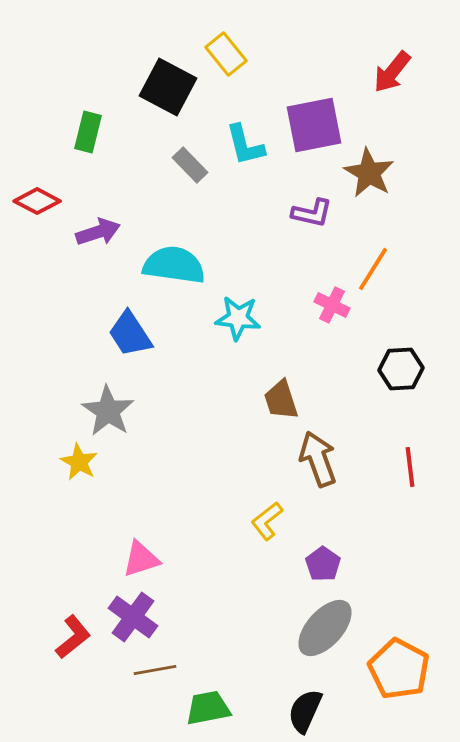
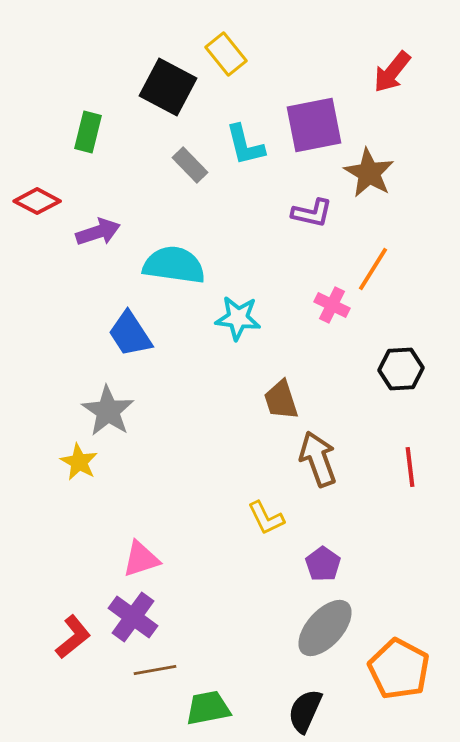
yellow L-shape: moved 1 px left, 3 px up; rotated 78 degrees counterclockwise
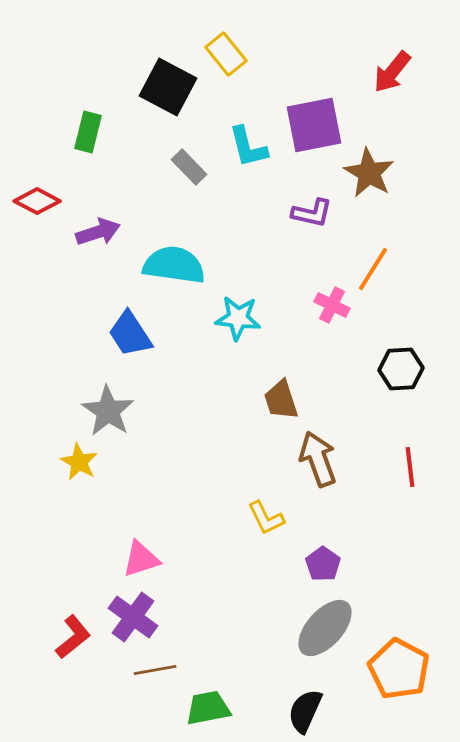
cyan L-shape: moved 3 px right, 2 px down
gray rectangle: moved 1 px left, 2 px down
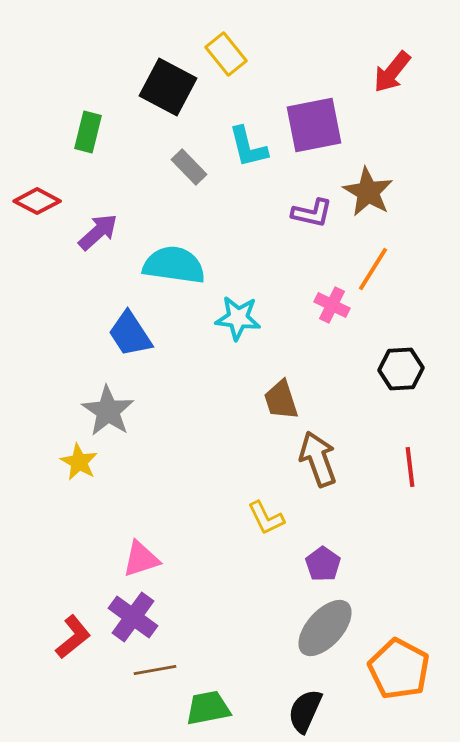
brown star: moved 1 px left, 19 px down
purple arrow: rotated 24 degrees counterclockwise
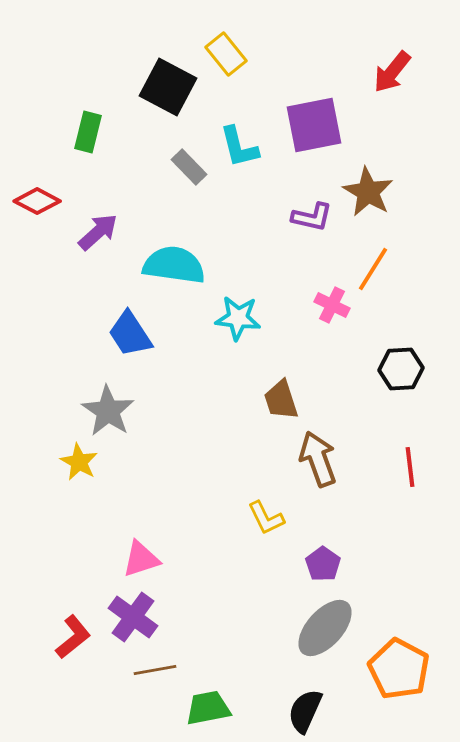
cyan L-shape: moved 9 px left
purple L-shape: moved 4 px down
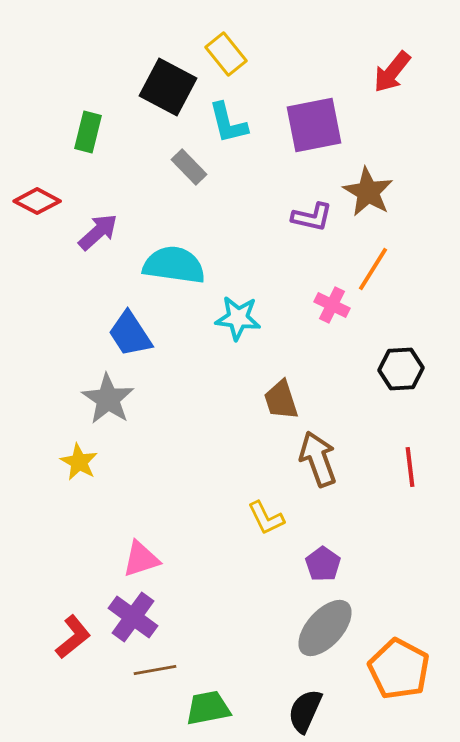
cyan L-shape: moved 11 px left, 24 px up
gray star: moved 12 px up
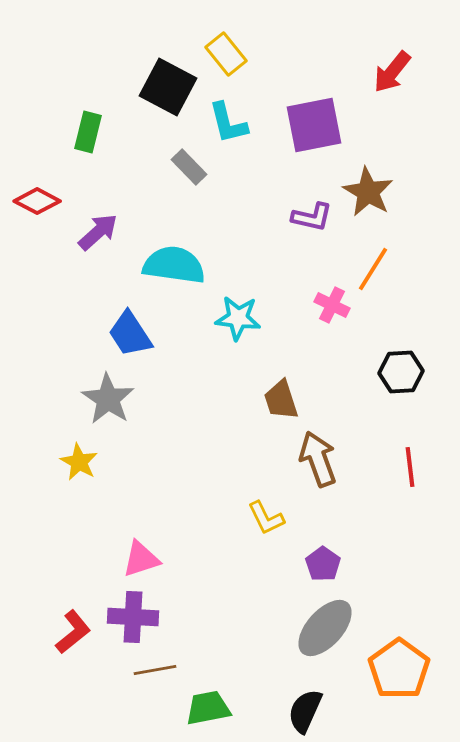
black hexagon: moved 3 px down
purple cross: rotated 33 degrees counterclockwise
red L-shape: moved 5 px up
orange pentagon: rotated 8 degrees clockwise
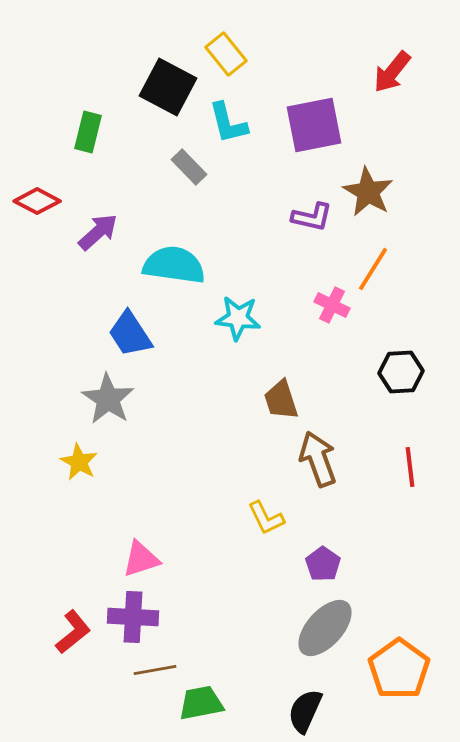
green trapezoid: moved 7 px left, 5 px up
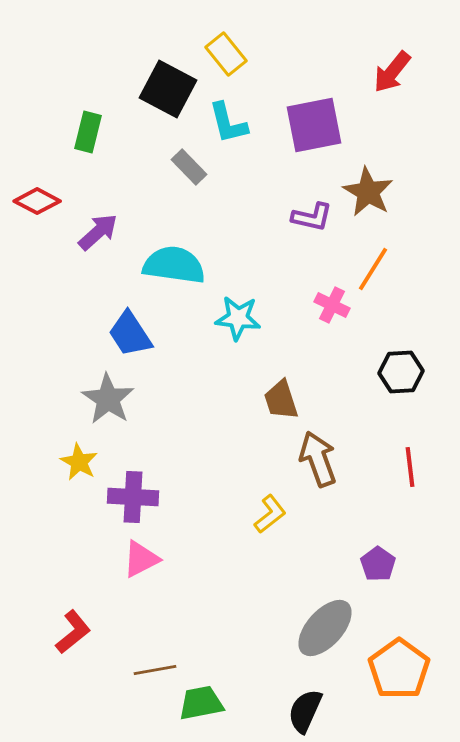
black square: moved 2 px down
yellow L-shape: moved 4 px right, 4 px up; rotated 102 degrees counterclockwise
pink triangle: rotated 9 degrees counterclockwise
purple pentagon: moved 55 px right
purple cross: moved 120 px up
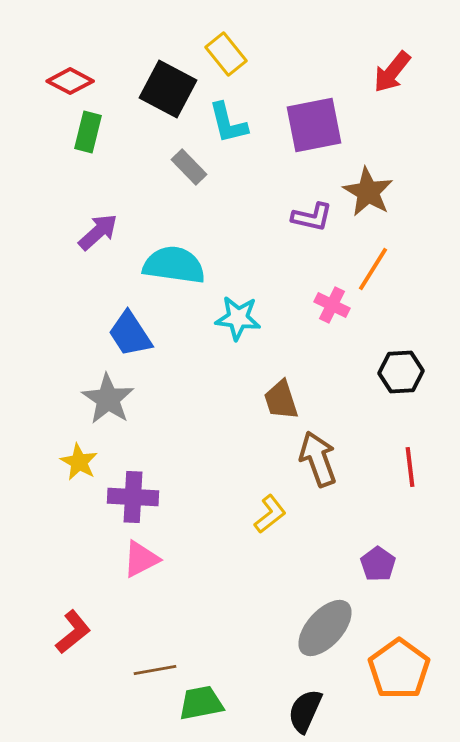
red diamond: moved 33 px right, 120 px up
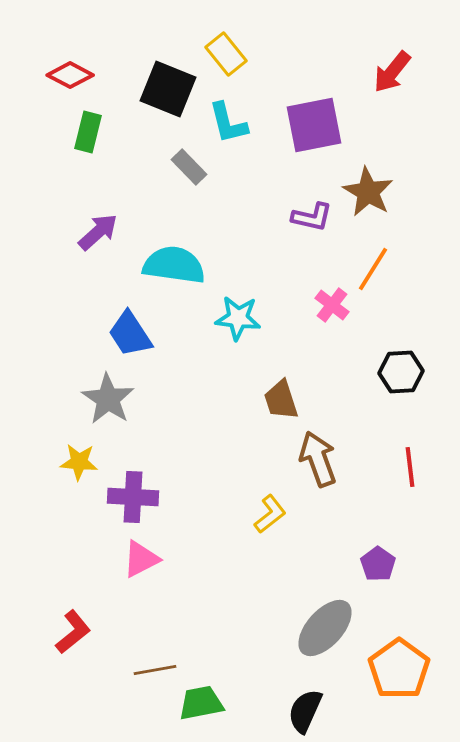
red diamond: moved 6 px up
black square: rotated 6 degrees counterclockwise
pink cross: rotated 12 degrees clockwise
yellow star: rotated 24 degrees counterclockwise
